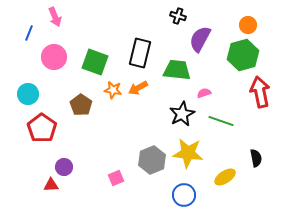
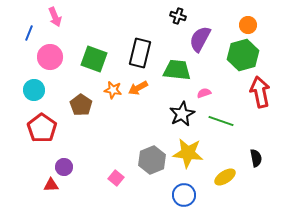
pink circle: moved 4 px left
green square: moved 1 px left, 3 px up
cyan circle: moved 6 px right, 4 px up
pink square: rotated 28 degrees counterclockwise
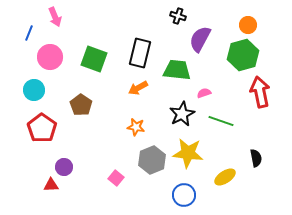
orange star: moved 23 px right, 37 px down
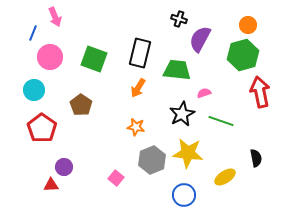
black cross: moved 1 px right, 3 px down
blue line: moved 4 px right
orange arrow: rotated 30 degrees counterclockwise
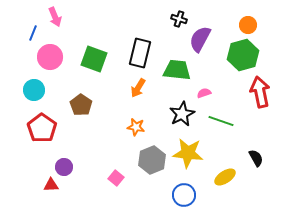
black semicircle: rotated 18 degrees counterclockwise
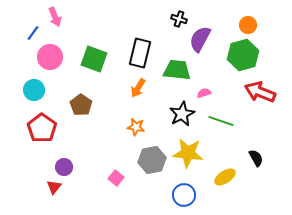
blue line: rotated 14 degrees clockwise
red arrow: rotated 56 degrees counterclockwise
gray hexagon: rotated 12 degrees clockwise
red triangle: moved 3 px right, 2 px down; rotated 49 degrees counterclockwise
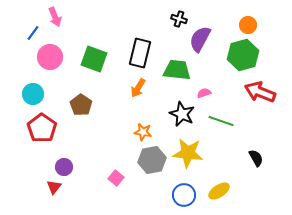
cyan circle: moved 1 px left, 4 px down
black star: rotated 20 degrees counterclockwise
orange star: moved 7 px right, 5 px down
yellow ellipse: moved 6 px left, 14 px down
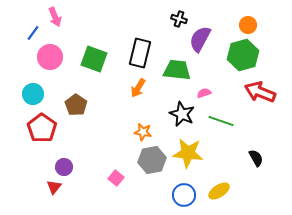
brown pentagon: moved 5 px left
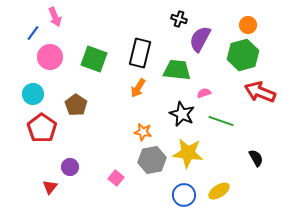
purple circle: moved 6 px right
red triangle: moved 4 px left
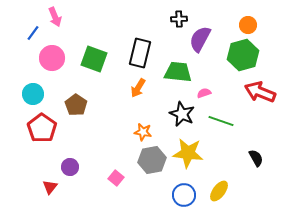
black cross: rotated 21 degrees counterclockwise
pink circle: moved 2 px right, 1 px down
green trapezoid: moved 1 px right, 2 px down
yellow ellipse: rotated 20 degrees counterclockwise
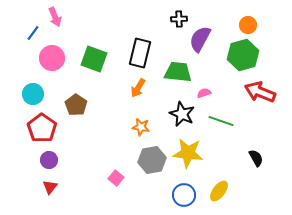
orange star: moved 2 px left, 5 px up
purple circle: moved 21 px left, 7 px up
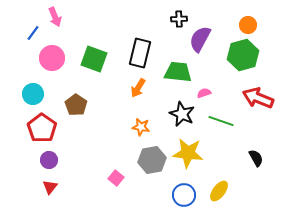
red arrow: moved 2 px left, 6 px down
